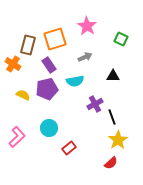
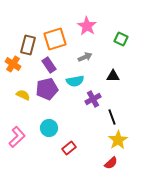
purple cross: moved 2 px left, 5 px up
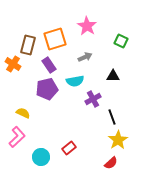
green square: moved 2 px down
yellow semicircle: moved 18 px down
cyan circle: moved 8 px left, 29 px down
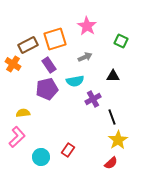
brown rectangle: rotated 48 degrees clockwise
yellow semicircle: rotated 32 degrees counterclockwise
red rectangle: moved 1 px left, 2 px down; rotated 16 degrees counterclockwise
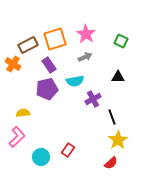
pink star: moved 1 px left, 8 px down
black triangle: moved 5 px right, 1 px down
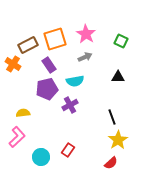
purple cross: moved 23 px left, 6 px down
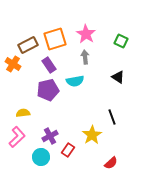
gray arrow: rotated 72 degrees counterclockwise
black triangle: rotated 32 degrees clockwise
purple pentagon: moved 1 px right, 1 px down
purple cross: moved 20 px left, 31 px down
yellow star: moved 26 px left, 5 px up
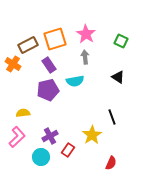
red semicircle: rotated 24 degrees counterclockwise
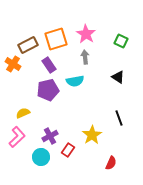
orange square: moved 1 px right
yellow semicircle: rotated 16 degrees counterclockwise
black line: moved 7 px right, 1 px down
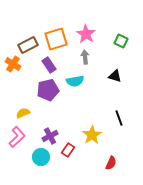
black triangle: moved 3 px left, 1 px up; rotated 16 degrees counterclockwise
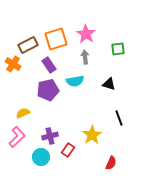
green square: moved 3 px left, 8 px down; rotated 32 degrees counterclockwise
black triangle: moved 6 px left, 8 px down
purple cross: rotated 14 degrees clockwise
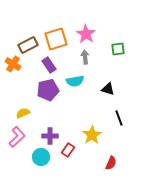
black triangle: moved 1 px left, 5 px down
purple cross: rotated 14 degrees clockwise
